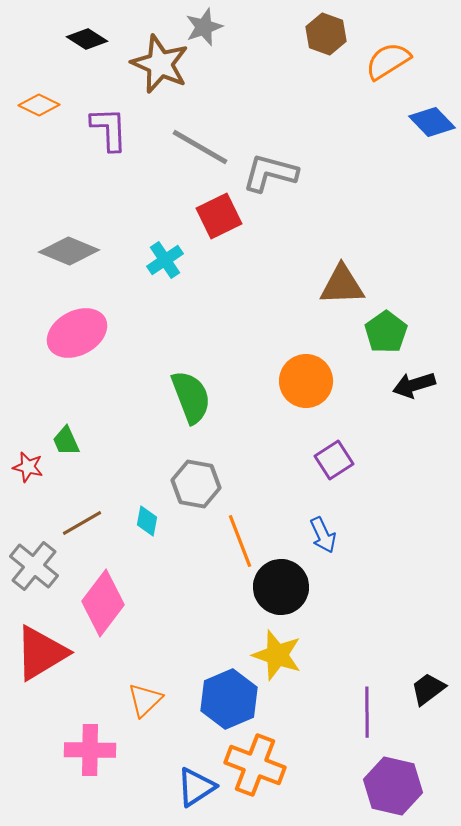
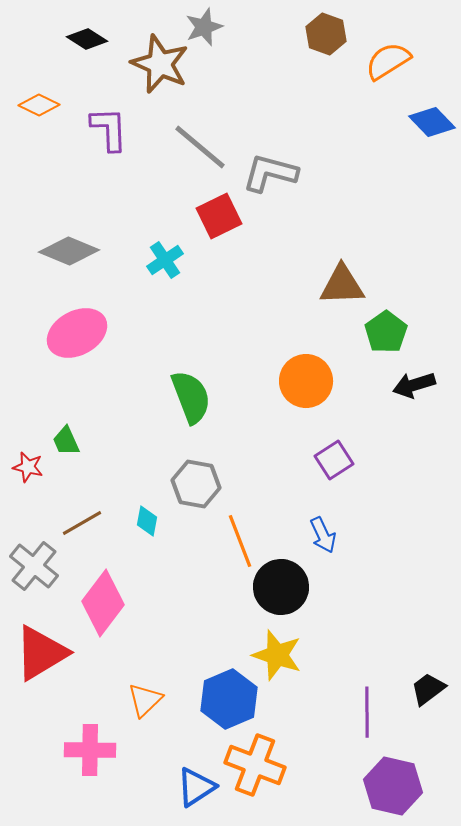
gray line: rotated 10 degrees clockwise
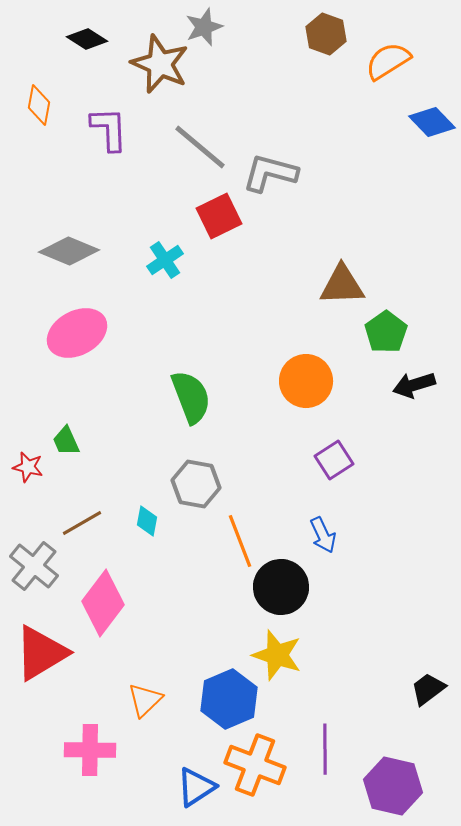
orange diamond: rotated 75 degrees clockwise
purple line: moved 42 px left, 37 px down
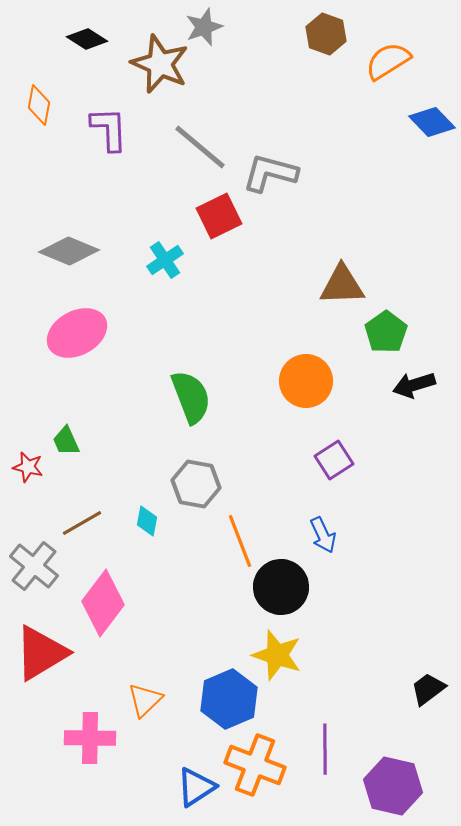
pink cross: moved 12 px up
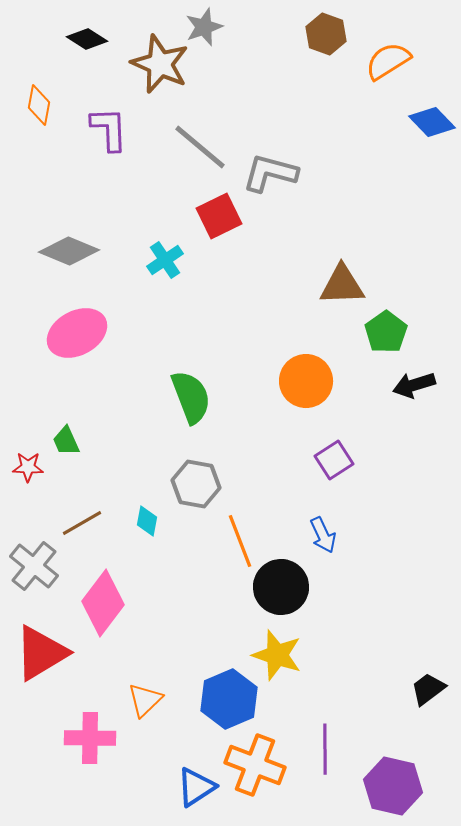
red star: rotated 12 degrees counterclockwise
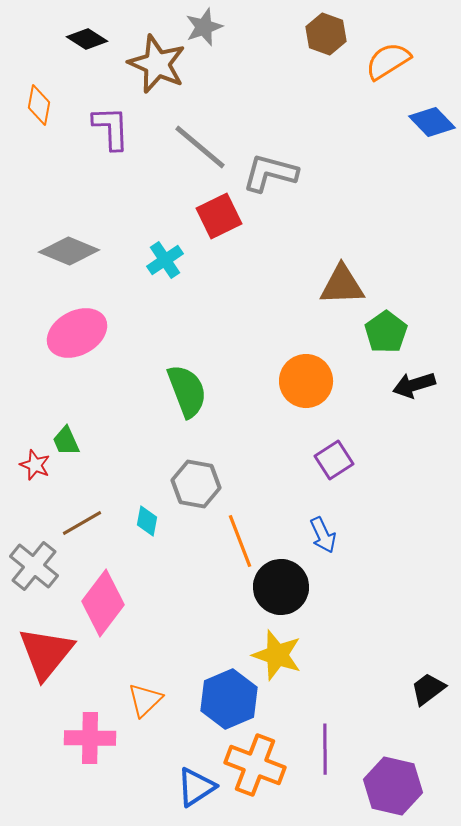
brown star: moved 3 px left
purple L-shape: moved 2 px right, 1 px up
green semicircle: moved 4 px left, 6 px up
red star: moved 7 px right, 2 px up; rotated 20 degrees clockwise
red triangle: moved 5 px right; rotated 20 degrees counterclockwise
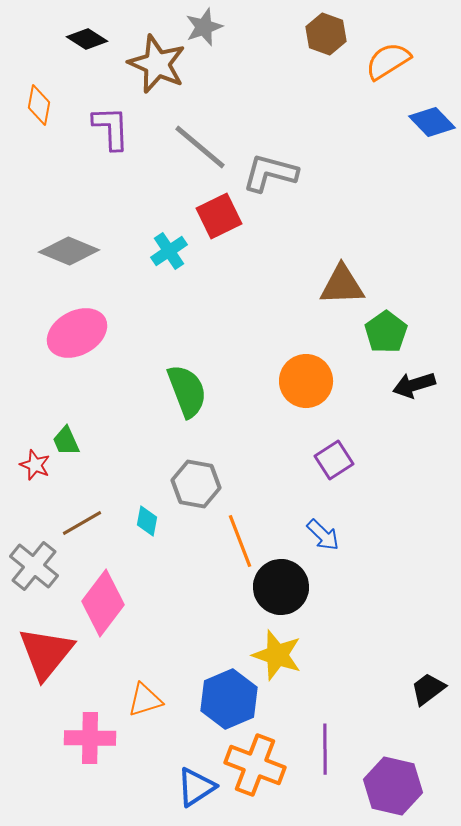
cyan cross: moved 4 px right, 9 px up
blue arrow: rotated 21 degrees counterclockwise
orange triangle: rotated 27 degrees clockwise
